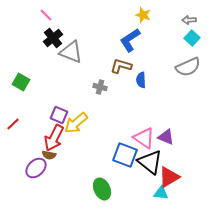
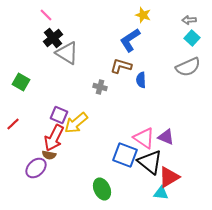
gray triangle: moved 4 px left, 1 px down; rotated 10 degrees clockwise
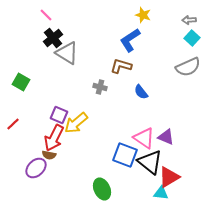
blue semicircle: moved 12 px down; rotated 35 degrees counterclockwise
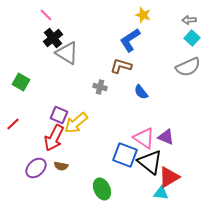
brown semicircle: moved 12 px right, 11 px down
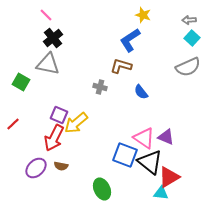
gray triangle: moved 19 px left, 11 px down; rotated 20 degrees counterclockwise
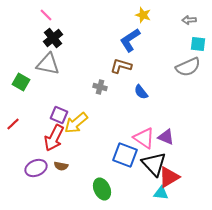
cyan square: moved 6 px right, 6 px down; rotated 35 degrees counterclockwise
black triangle: moved 4 px right, 2 px down; rotated 8 degrees clockwise
purple ellipse: rotated 20 degrees clockwise
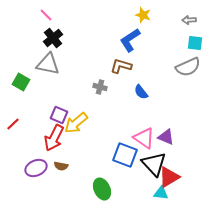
cyan square: moved 3 px left, 1 px up
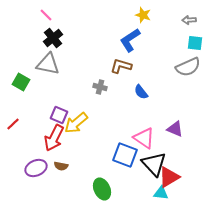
purple triangle: moved 9 px right, 8 px up
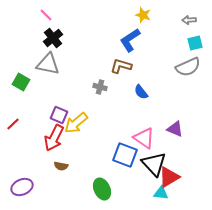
cyan square: rotated 21 degrees counterclockwise
purple ellipse: moved 14 px left, 19 px down
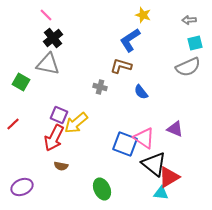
blue square: moved 11 px up
black triangle: rotated 8 degrees counterclockwise
